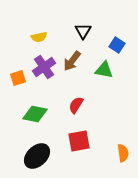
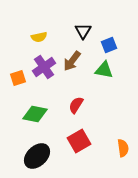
blue square: moved 8 px left; rotated 35 degrees clockwise
red square: rotated 20 degrees counterclockwise
orange semicircle: moved 5 px up
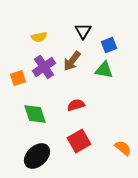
red semicircle: rotated 42 degrees clockwise
green diamond: rotated 60 degrees clockwise
orange semicircle: rotated 42 degrees counterclockwise
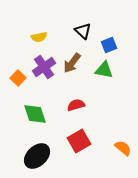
black triangle: rotated 18 degrees counterclockwise
brown arrow: moved 2 px down
orange square: rotated 28 degrees counterclockwise
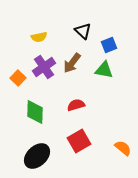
green diamond: moved 2 px up; rotated 20 degrees clockwise
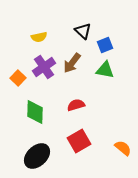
blue square: moved 4 px left
green triangle: moved 1 px right
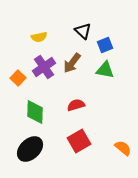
black ellipse: moved 7 px left, 7 px up
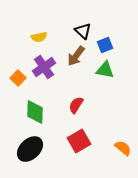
brown arrow: moved 4 px right, 7 px up
red semicircle: rotated 42 degrees counterclockwise
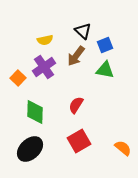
yellow semicircle: moved 6 px right, 3 px down
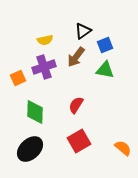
black triangle: rotated 42 degrees clockwise
brown arrow: moved 1 px down
purple cross: rotated 15 degrees clockwise
orange square: rotated 21 degrees clockwise
